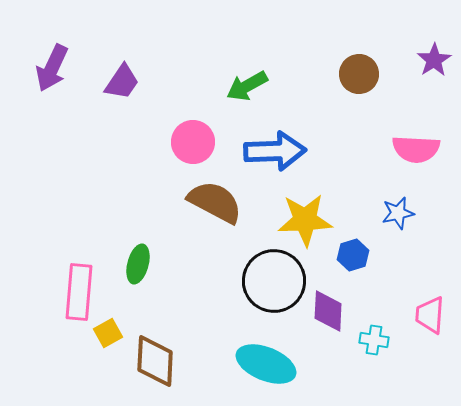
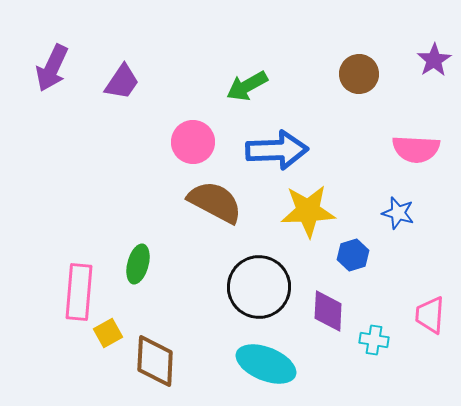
blue arrow: moved 2 px right, 1 px up
blue star: rotated 28 degrees clockwise
yellow star: moved 3 px right, 9 px up
black circle: moved 15 px left, 6 px down
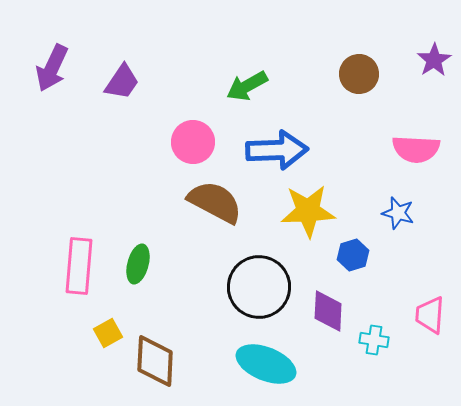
pink rectangle: moved 26 px up
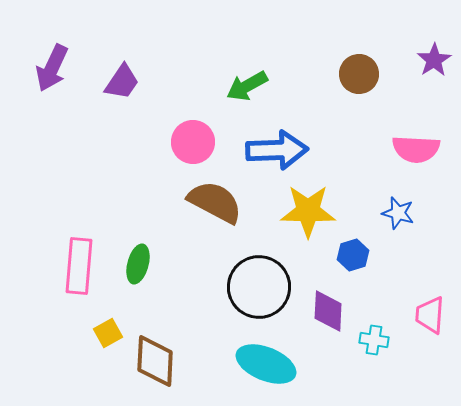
yellow star: rotated 4 degrees clockwise
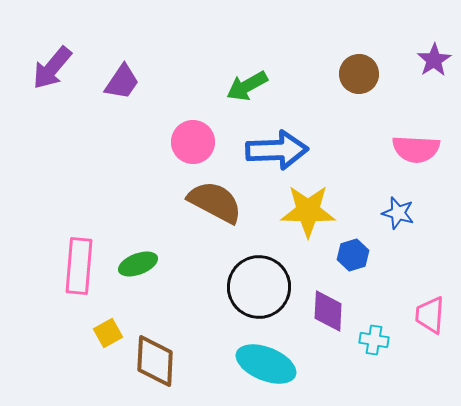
purple arrow: rotated 15 degrees clockwise
green ellipse: rotated 54 degrees clockwise
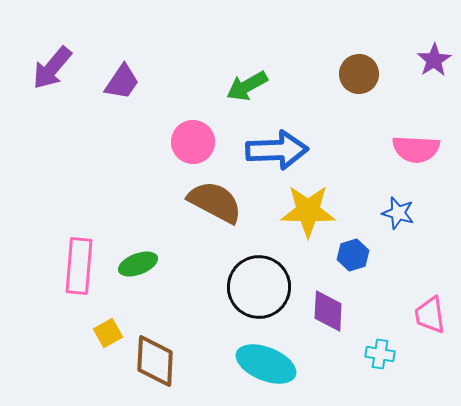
pink trapezoid: rotated 12 degrees counterclockwise
cyan cross: moved 6 px right, 14 px down
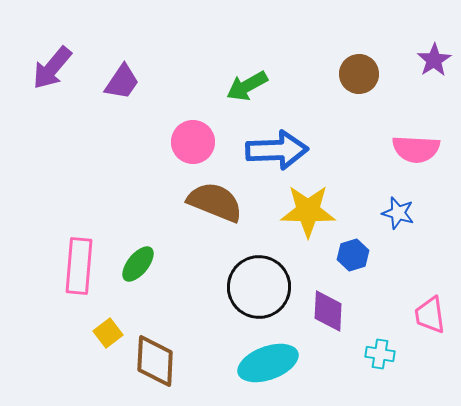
brown semicircle: rotated 6 degrees counterclockwise
green ellipse: rotated 30 degrees counterclockwise
yellow square: rotated 8 degrees counterclockwise
cyan ellipse: moved 2 px right, 1 px up; rotated 42 degrees counterclockwise
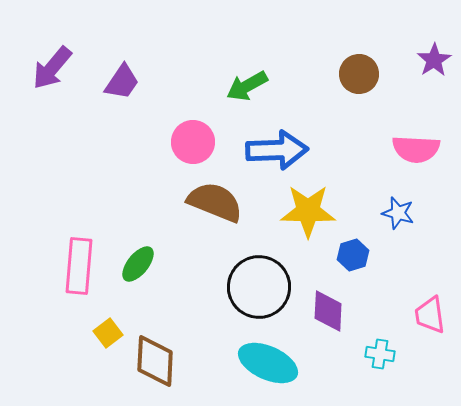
cyan ellipse: rotated 44 degrees clockwise
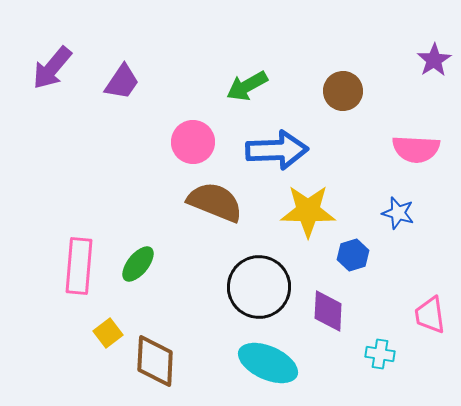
brown circle: moved 16 px left, 17 px down
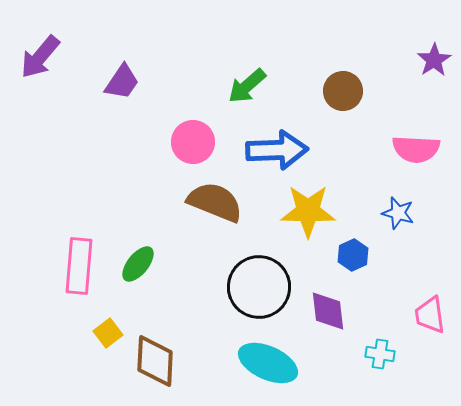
purple arrow: moved 12 px left, 11 px up
green arrow: rotated 12 degrees counterclockwise
blue hexagon: rotated 8 degrees counterclockwise
purple diamond: rotated 9 degrees counterclockwise
